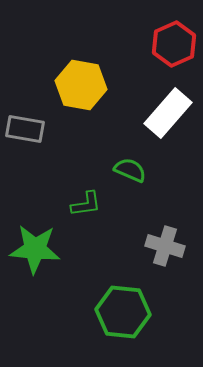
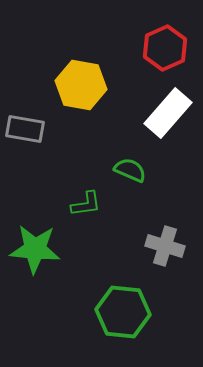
red hexagon: moved 9 px left, 4 px down
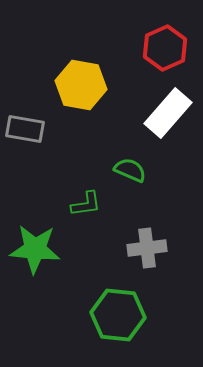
gray cross: moved 18 px left, 2 px down; rotated 24 degrees counterclockwise
green hexagon: moved 5 px left, 3 px down
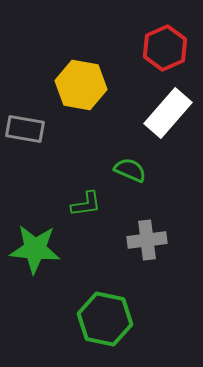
gray cross: moved 8 px up
green hexagon: moved 13 px left, 4 px down; rotated 6 degrees clockwise
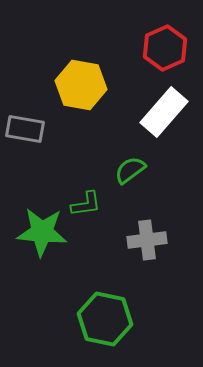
white rectangle: moved 4 px left, 1 px up
green semicircle: rotated 60 degrees counterclockwise
green star: moved 7 px right, 17 px up
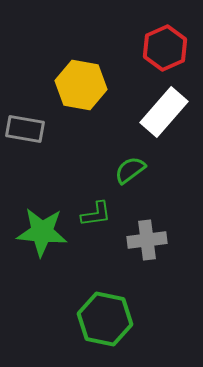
green L-shape: moved 10 px right, 10 px down
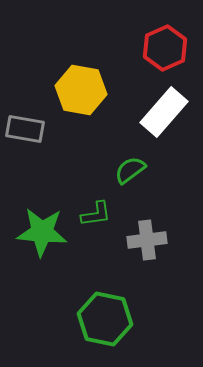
yellow hexagon: moved 5 px down
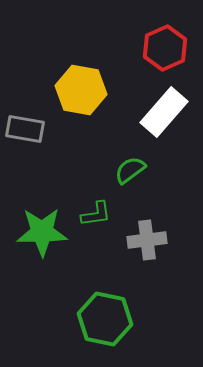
green star: rotated 6 degrees counterclockwise
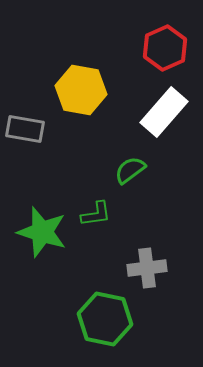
green star: rotated 18 degrees clockwise
gray cross: moved 28 px down
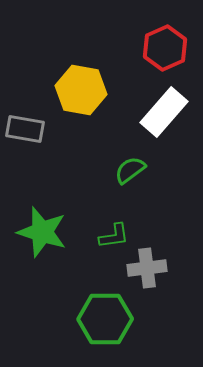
green L-shape: moved 18 px right, 22 px down
green hexagon: rotated 12 degrees counterclockwise
